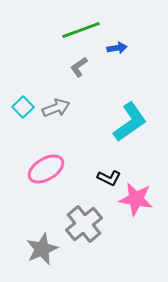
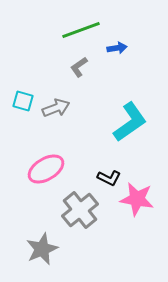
cyan square: moved 6 px up; rotated 30 degrees counterclockwise
pink star: moved 1 px right
gray cross: moved 4 px left, 14 px up
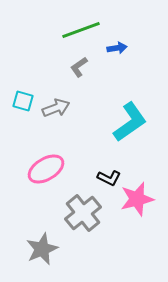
pink star: rotated 24 degrees counterclockwise
gray cross: moved 3 px right, 3 px down
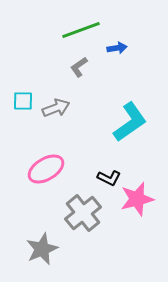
cyan square: rotated 15 degrees counterclockwise
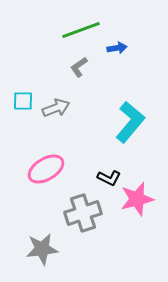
cyan L-shape: rotated 15 degrees counterclockwise
gray cross: rotated 21 degrees clockwise
gray star: rotated 16 degrees clockwise
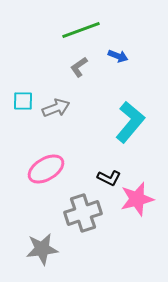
blue arrow: moved 1 px right, 8 px down; rotated 30 degrees clockwise
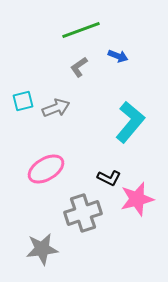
cyan square: rotated 15 degrees counterclockwise
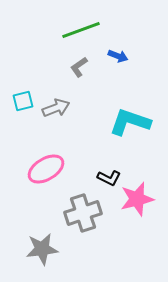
cyan L-shape: rotated 111 degrees counterclockwise
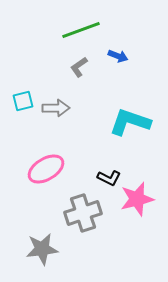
gray arrow: rotated 20 degrees clockwise
